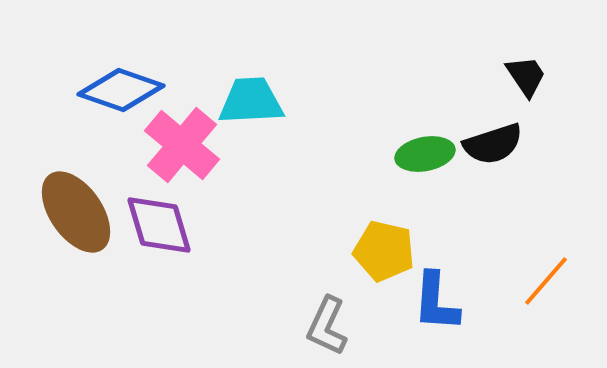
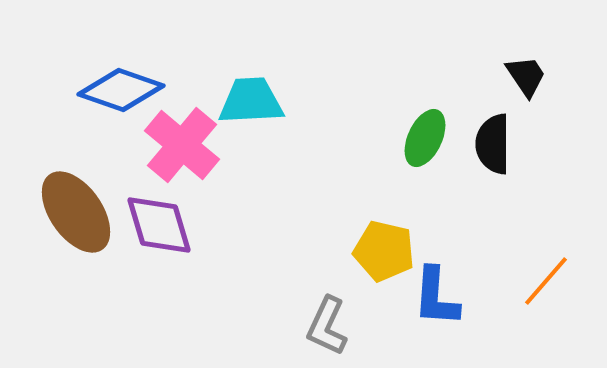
black semicircle: rotated 108 degrees clockwise
green ellipse: moved 16 px up; rotated 54 degrees counterclockwise
blue L-shape: moved 5 px up
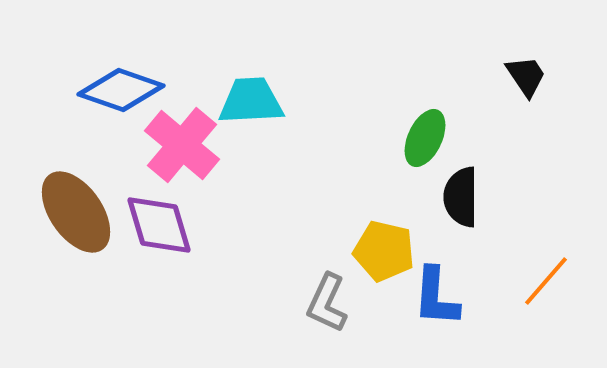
black semicircle: moved 32 px left, 53 px down
gray L-shape: moved 23 px up
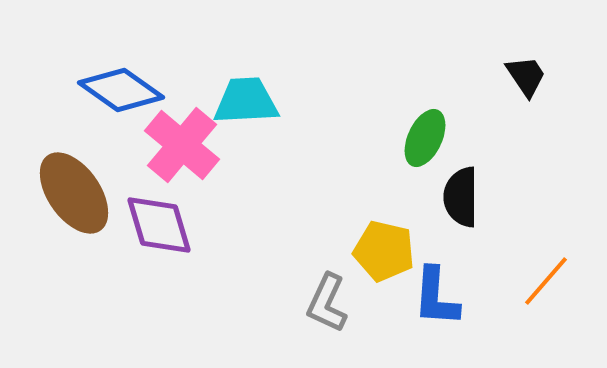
blue diamond: rotated 16 degrees clockwise
cyan trapezoid: moved 5 px left
brown ellipse: moved 2 px left, 19 px up
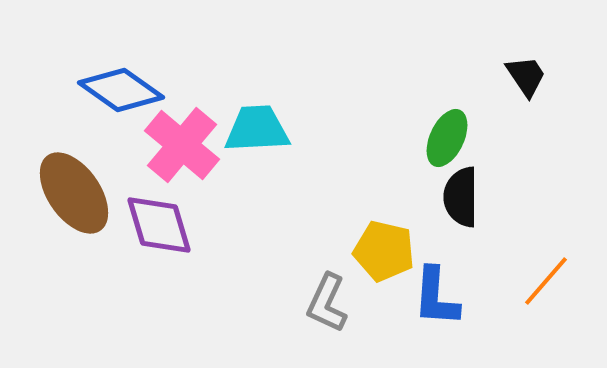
cyan trapezoid: moved 11 px right, 28 px down
green ellipse: moved 22 px right
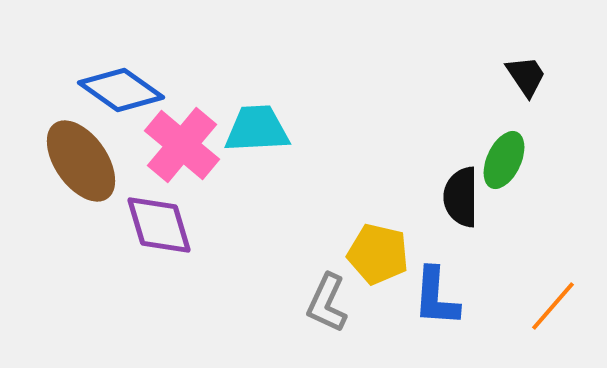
green ellipse: moved 57 px right, 22 px down
brown ellipse: moved 7 px right, 32 px up
yellow pentagon: moved 6 px left, 3 px down
orange line: moved 7 px right, 25 px down
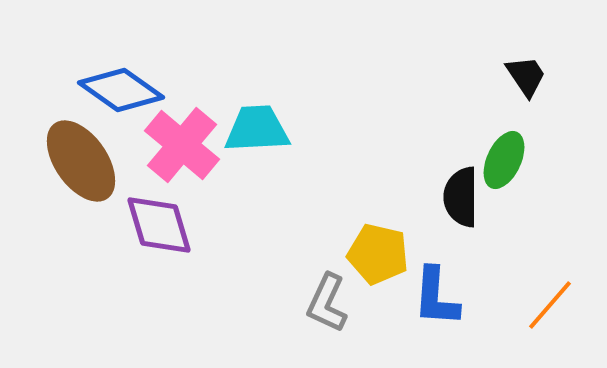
orange line: moved 3 px left, 1 px up
